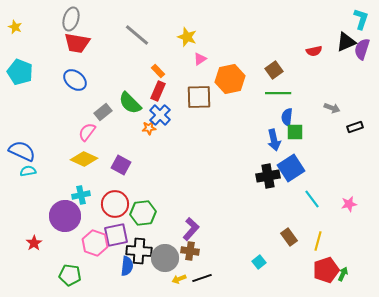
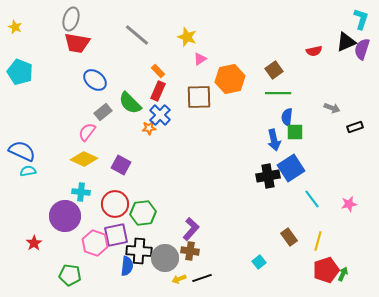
blue ellipse at (75, 80): moved 20 px right
cyan cross at (81, 195): moved 3 px up; rotated 18 degrees clockwise
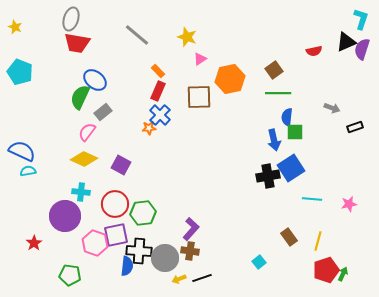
green semicircle at (130, 103): moved 50 px left, 6 px up; rotated 70 degrees clockwise
cyan line at (312, 199): rotated 48 degrees counterclockwise
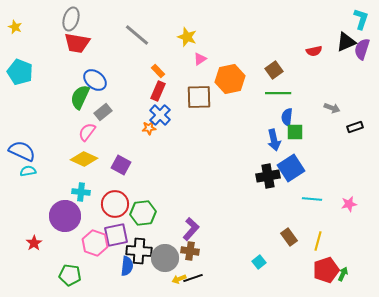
black line at (202, 278): moved 9 px left
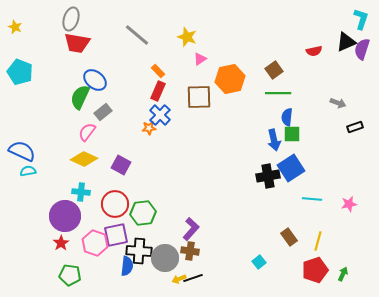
gray arrow at (332, 108): moved 6 px right, 5 px up
green square at (295, 132): moved 3 px left, 2 px down
red star at (34, 243): moved 27 px right
red pentagon at (326, 270): moved 11 px left
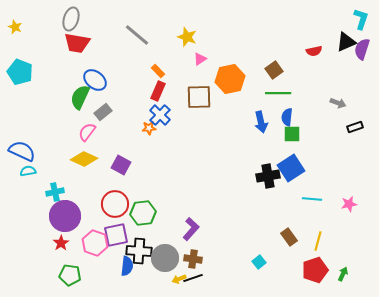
blue arrow at (274, 140): moved 13 px left, 18 px up
cyan cross at (81, 192): moved 26 px left; rotated 18 degrees counterclockwise
brown cross at (190, 251): moved 3 px right, 8 px down
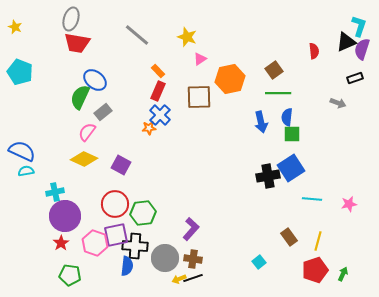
cyan L-shape at (361, 19): moved 2 px left, 7 px down
red semicircle at (314, 51): rotated 84 degrees counterclockwise
black rectangle at (355, 127): moved 49 px up
cyan semicircle at (28, 171): moved 2 px left
black cross at (139, 251): moved 4 px left, 5 px up
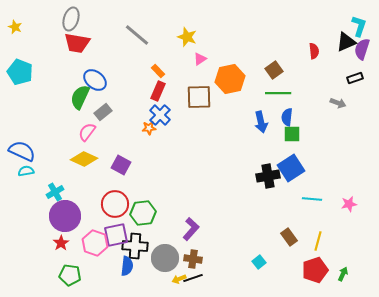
cyan cross at (55, 192): rotated 18 degrees counterclockwise
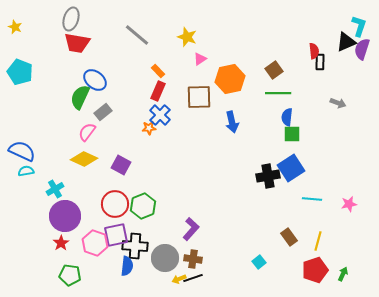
black rectangle at (355, 78): moved 35 px left, 16 px up; rotated 70 degrees counterclockwise
blue arrow at (261, 122): moved 29 px left
cyan cross at (55, 192): moved 3 px up
green hexagon at (143, 213): moved 7 px up; rotated 15 degrees counterclockwise
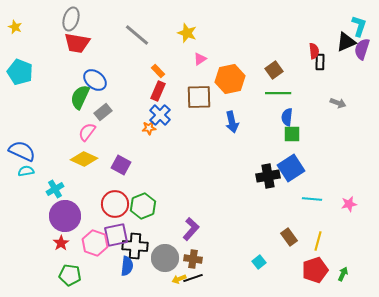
yellow star at (187, 37): moved 4 px up
